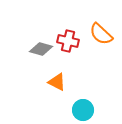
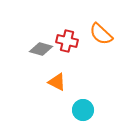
red cross: moved 1 px left
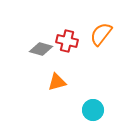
orange semicircle: rotated 85 degrees clockwise
orange triangle: rotated 42 degrees counterclockwise
cyan circle: moved 10 px right
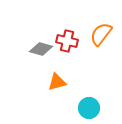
cyan circle: moved 4 px left, 2 px up
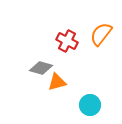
red cross: rotated 15 degrees clockwise
gray diamond: moved 19 px down
cyan circle: moved 1 px right, 3 px up
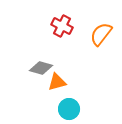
red cross: moved 5 px left, 15 px up
cyan circle: moved 21 px left, 4 px down
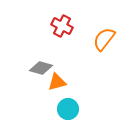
orange semicircle: moved 3 px right, 5 px down
cyan circle: moved 1 px left
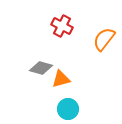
orange triangle: moved 4 px right, 3 px up
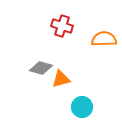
red cross: rotated 10 degrees counterclockwise
orange semicircle: rotated 50 degrees clockwise
cyan circle: moved 14 px right, 2 px up
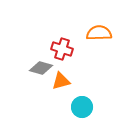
red cross: moved 23 px down
orange semicircle: moved 5 px left, 6 px up
orange triangle: moved 2 px down
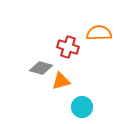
red cross: moved 6 px right, 2 px up
